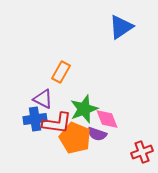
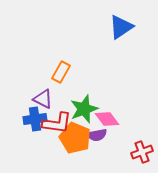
pink diamond: rotated 15 degrees counterclockwise
purple semicircle: moved 1 px down; rotated 30 degrees counterclockwise
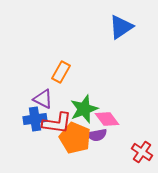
red cross: rotated 35 degrees counterclockwise
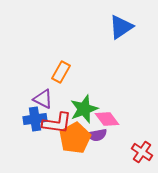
orange pentagon: rotated 20 degrees clockwise
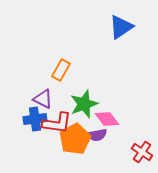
orange rectangle: moved 2 px up
green star: moved 5 px up
orange pentagon: moved 1 px down
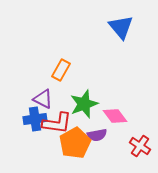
blue triangle: rotated 36 degrees counterclockwise
pink diamond: moved 8 px right, 3 px up
orange pentagon: moved 4 px down
red cross: moved 2 px left, 6 px up
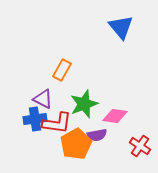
orange rectangle: moved 1 px right
pink diamond: rotated 45 degrees counterclockwise
orange pentagon: moved 1 px right, 1 px down
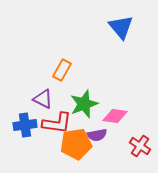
blue cross: moved 10 px left, 6 px down
orange pentagon: rotated 20 degrees clockwise
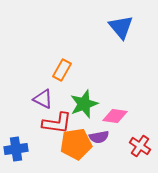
blue cross: moved 9 px left, 24 px down
purple semicircle: moved 2 px right, 2 px down
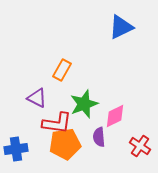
blue triangle: rotated 44 degrees clockwise
purple triangle: moved 6 px left, 1 px up
pink diamond: rotated 35 degrees counterclockwise
purple semicircle: rotated 96 degrees clockwise
orange pentagon: moved 11 px left
